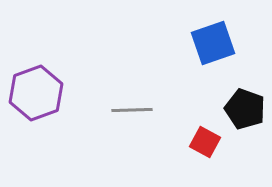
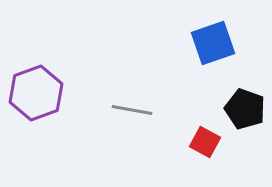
gray line: rotated 12 degrees clockwise
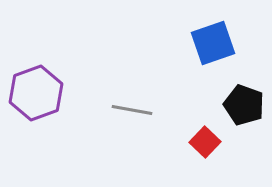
black pentagon: moved 1 px left, 4 px up
red square: rotated 16 degrees clockwise
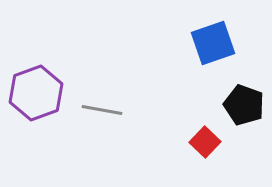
gray line: moved 30 px left
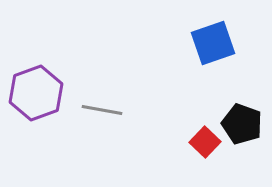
black pentagon: moved 2 px left, 19 px down
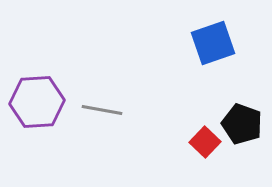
purple hexagon: moved 1 px right, 9 px down; rotated 16 degrees clockwise
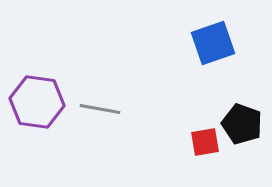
purple hexagon: rotated 12 degrees clockwise
gray line: moved 2 px left, 1 px up
red square: rotated 36 degrees clockwise
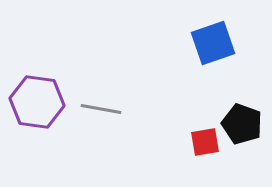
gray line: moved 1 px right
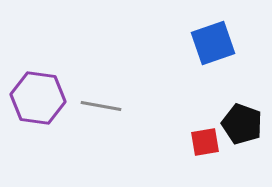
purple hexagon: moved 1 px right, 4 px up
gray line: moved 3 px up
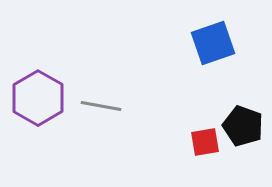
purple hexagon: rotated 22 degrees clockwise
black pentagon: moved 1 px right, 2 px down
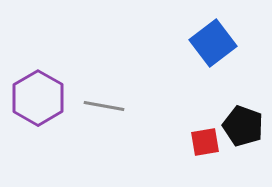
blue square: rotated 18 degrees counterclockwise
gray line: moved 3 px right
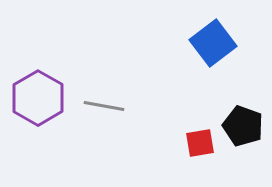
red square: moved 5 px left, 1 px down
